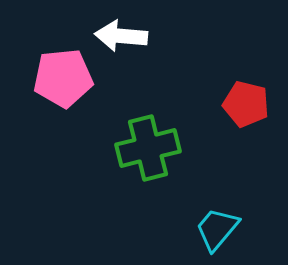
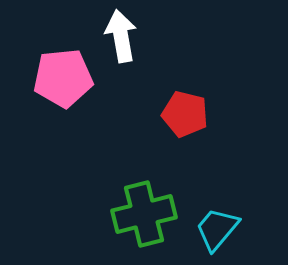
white arrow: rotated 75 degrees clockwise
red pentagon: moved 61 px left, 10 px down
green cross: moved 4 px left, 66 px down
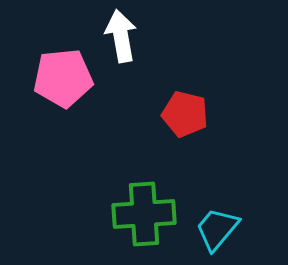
green cross: rotated 10 degrees clockwise
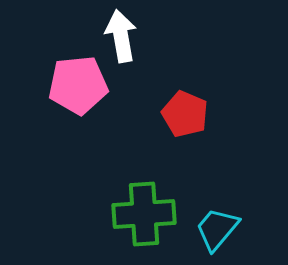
pink pentagon: moved 15 px right, 7 px down
red pentagon: rotated 9 degrees clockwise
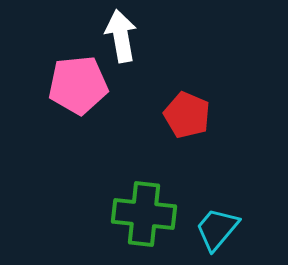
red pentagon: moved 2 px right, 1 px down
green cross: rotated 10 degrees clockwise
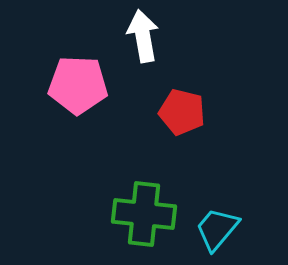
white arrow: moved 22 px right
pink pentagon: rotated 8 degrees clockwise
red pentagon: moved 5 px left, 3 px up; rotated 9 degrees counterclockwise
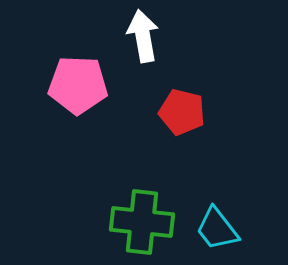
green cross: moved 2 px left, 8 px down
cyan trapezoid: rotated 78 degrees counterclockwise
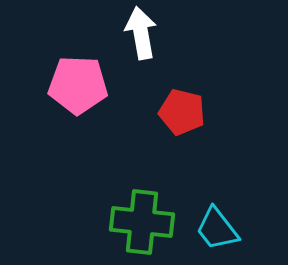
white arrow: moved 2 px left, 3 px up
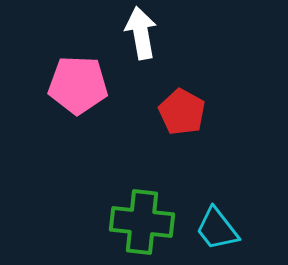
red pentagon: rotated 15 degrees clockwise
